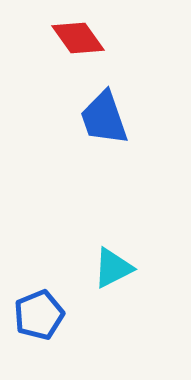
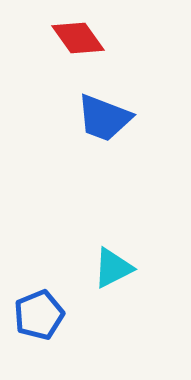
blue trapezoid: rotated 50 degrees counterclockwise
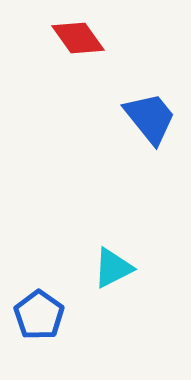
blue trapezoid: moved 46 px right; rotated 150 degrees counterclockwise
blue pentagon: rotated 15 degrees counterclockwise
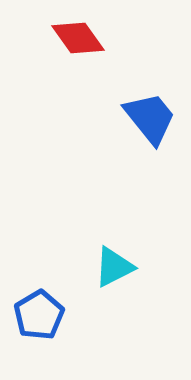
cyan triangle: moved 1 px right, 1 px up
blue pentagon: rotated 6 degrees clockwise
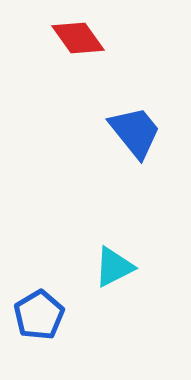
blue trapezoid: moved 15 px left, 14 px down
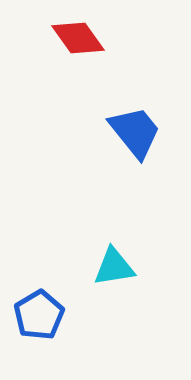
cyan triangle: rotated 18 degrees clockwise
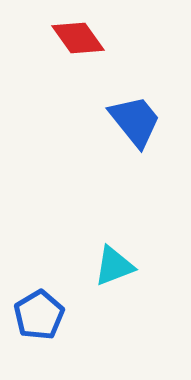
blue trapezoid: moved 11 px up
cyan triangle: moved 1 px up; rotated 12 degrees counterclockwise
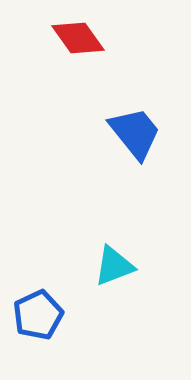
blue trapezoid: moved 12 px down
blue pentagon: moved 1 px left; rotated 6 degrees clockwise
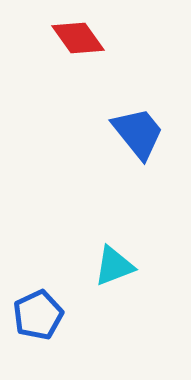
blue trapezoid: moved 3 px right
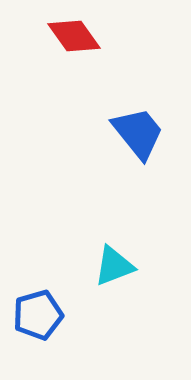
red diamond: moved 4 px left, 2 px up
blue pentagon: rotated 9 degrees clockwise
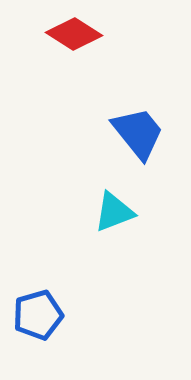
red diamond: moved 2 px up; rotated 22 degrees counterclockwise
cyan triangle: moved 54 px up
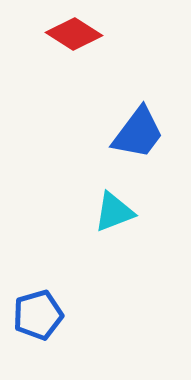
blue trapezoid: rotated 76 degrees clockwise
